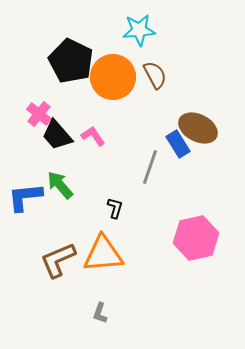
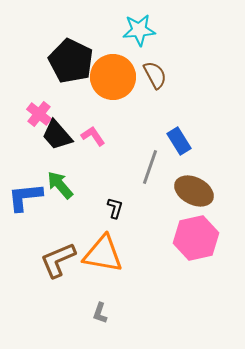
brown ellipse: moved 4 px left, 63 px down
blue rectangle: moved 1 px right, 3 px up
orange triangle: rotated 15 degrees clockwise
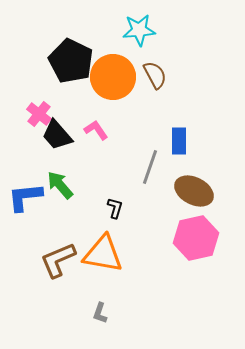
pink L-shape: moved 3 px right, 6 px up
blue rectangle: rotated 32 degrees clockwise
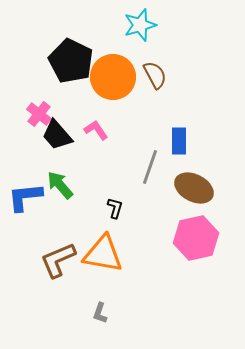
cyan star: moved 1 px right, 5 px up; rotated 12 degrees counterclockwise
brown ellipse: moved 3 px up
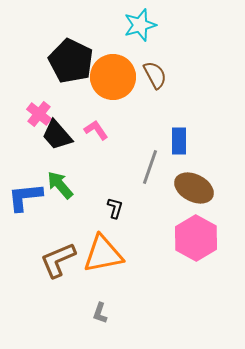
pink hexagon: rotated 18 degrees counterclockwise
orange triangle: rotated 21 degrees counterclockwise
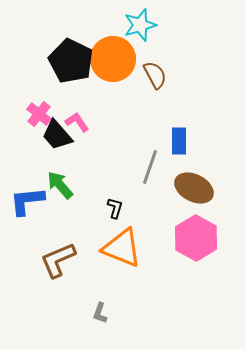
orange circle: moved 18 px up
pink L-shape: moved 19 px left, 8 px up
blue L-shape: moved 2 px right, 4 px down
orange triangle: moved 19 px right, 6 px up; rotated 33 degrees clockwise
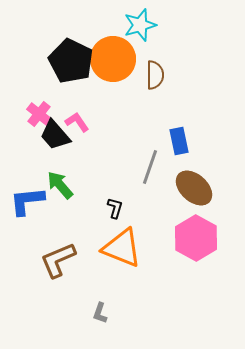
brown semicircle: rotated 28 degrees clockwise
black trapezoid: moved 2 px left
blue rectangle: rotated 12 degrees counterclockwise
brown ellipse: rotated 15 degrees clockwise
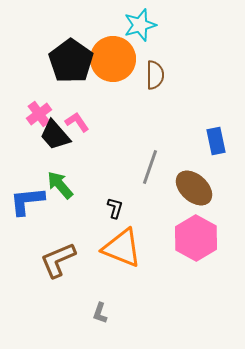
black pentagon: rotated 9 degrees clockwise
pink cross: rotated 15 degrees clockwise
blue rectangle: moved 37 px right
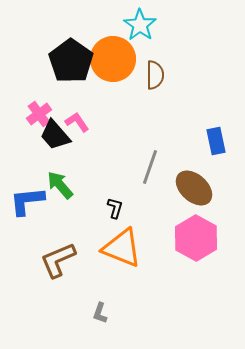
cyan star: rotated 20 degrees counterclockwise
